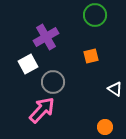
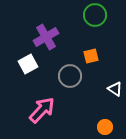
gray circle: moved 17 px right, 6 px up
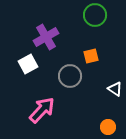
orange circle: moved 3 px right
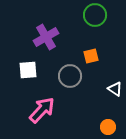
white square: moved 6 px down; rotated 24 degrees clockwise
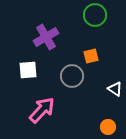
gray circle: moved 2 px right
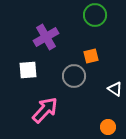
gray circle: moved 2 px right
pink arrow: moved 3 px right
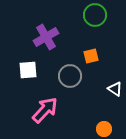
gray circle: moved 4 px left
orange circle: moved 4 px left, 2 px down
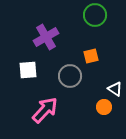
orange circle: moved 22 px up
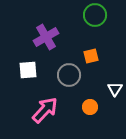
gray circle: moved 1 px left, 1 px up
white triangle: rotated 28 degrees clockwise
orange circle: moved 14 px left
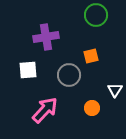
green circle: moved 1 px right
purple cross: rotated 20 degrees clockwise
white triangle: moved 1 px down
orange circle: moved 2 px right, 1 px down
